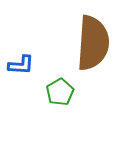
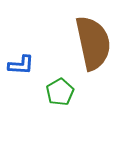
brown semicircle: rotated 16 degrees counterclockwise
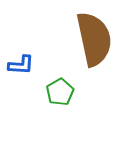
brown semicircle: moved 1 px right, 4 px up
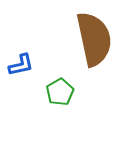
blue L-shape: rotated 16 degrees counterclockwise
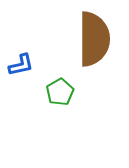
brown semicircle: rotated 12 degrees clockwise
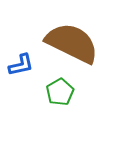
brown semicircle: moved 22 px left, 4 px down; rotated 64 degrees counterclockwise
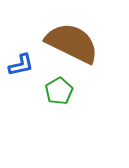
green pentagon: moved 1 px left, 1 px up
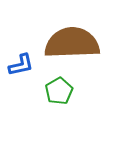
brown semicircle: rotated 28 degrees counterclockwise
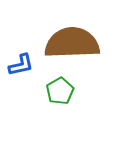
green pentagon: moved 1 px right
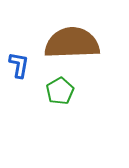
blue L-shape: moved 2 px left; rotated 68 degrees counterclockwise
